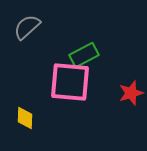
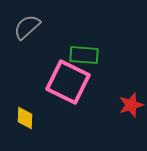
green rectangle: rotated 32 degrees clockwise
pink square: moved 2 px left; rotated 21 degrees clockwise
red star: moved 12 px down
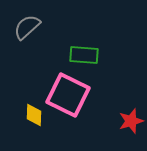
pink square: moved 13 px down
red star: moved 16 px down
yellow diamond: moved 9 px right, 3 px up
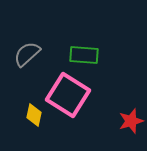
gray semicircle: moved 27 px down
pink square: rotated 6 degrees clockwise
yellow diamond: rotated 10 degrees clockwise
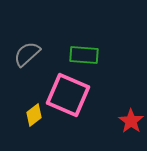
pink square: rotated 9 degrees counterclockwise
yellow diamond: rotated 40 degrees clockwise
red star: rotated 20 degrees counterclockwise
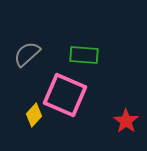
pink square: moved 3 px left
yellow diamond: rotated 10 degrees counterclockwise
red star: moved 5 px left
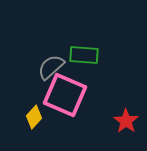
gray semicircle: moved 24 px right, 13 px down
yellow diamond: moved 2 px down
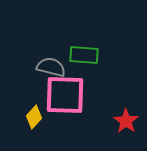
gray semicircle: rotated 56 degrees clockwise
pink square: rotated 21 degrees counterclockwise
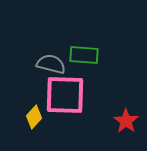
gray semicircle: moved 3 px up
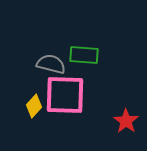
yellow diamond: moved 11 px up
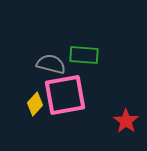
pink square: rotated 12 degrees counterclockwise
yellow diamond: moved 1 px right, 2 px up
